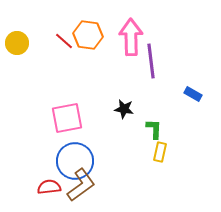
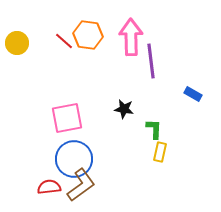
blue circle: moved 1 px left, 2 px up
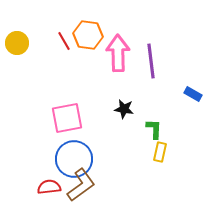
pink arrow: moved 13 px left, 16 px down
red line: rotated 18 degrees clockwise
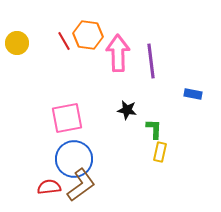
blue rectangle: rotated 18 degrees counterclockwise
black star: moved 3 px right, 1 px down
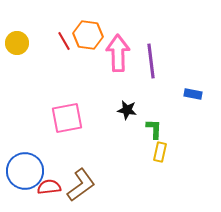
blue circle: moved 49 px left, 12 px down
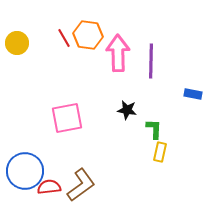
red line: moved 3 px up
purple line: rotated 8 degrees clockwise
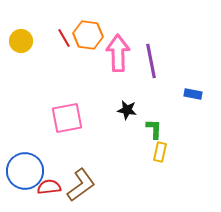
yellow circle: moved 4 px right, 2 px up
purple line: rotated 12 degrees counterclockwise
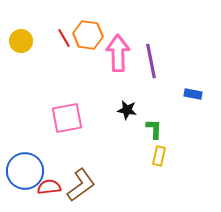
yellow rectangle: moved 1 px left, 4 px down
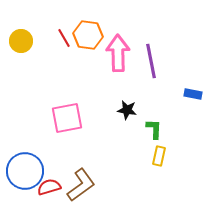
red semicircle: rotated 10 degrees counterclockwise
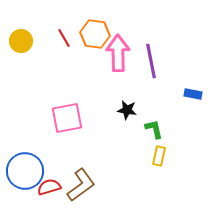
orange hexagon: moved 7 px right, 1 px up
green L-shape: rotated 15 degrees counterclockwise
